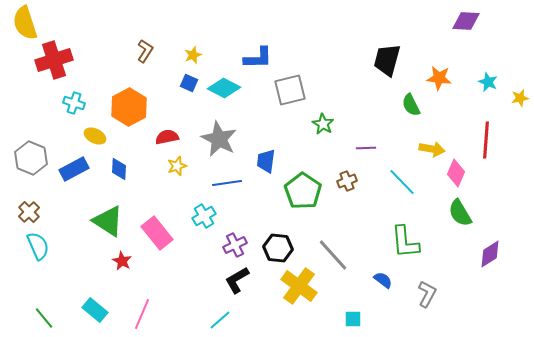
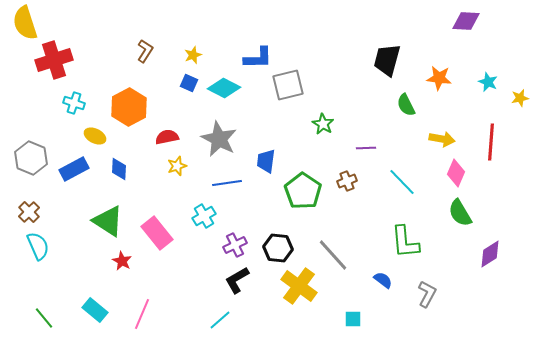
gray square at (290, 90): moved 2 px left, 5 px up
green semicircle at (411, 105): moved 5 px left
red line at (486, 140): moved 5 px right, 2 px down
yellow arrow at (432, 149): moved 10 px right, 10 px up
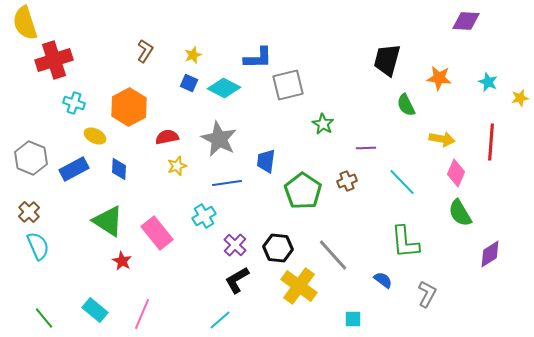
purple cross at (235, 245): rotated 20 degrees counterclockwise
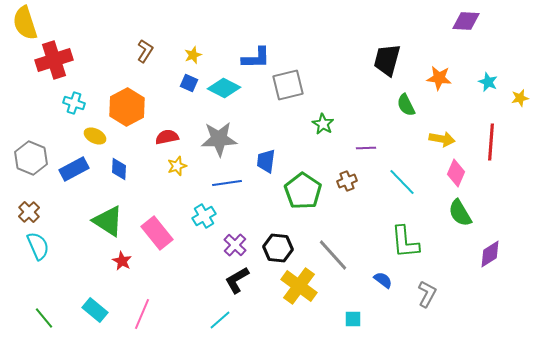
blue L-shape at (258, 58): moved 2 px left
orange hexagon at (129, 107): moved 2 px left
gray star at (219, 139): rotated 30 degrees counterclockwise
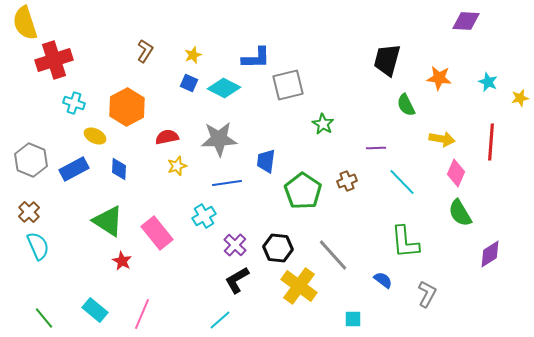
purple line at (366, 148): moved 10 px right
gray hexagon at (31, 158): moved 2 px down
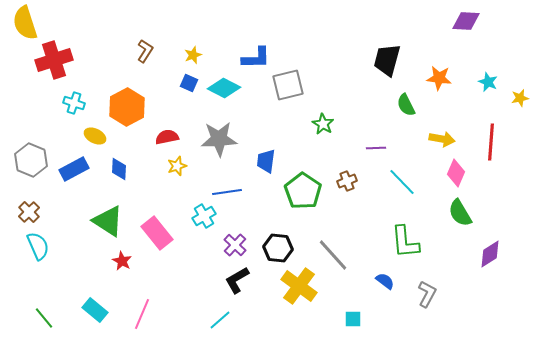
blue line at (227, 183): moved 9 px down
blue semicircle at (383, 280): moved 2 px right, 1 px down
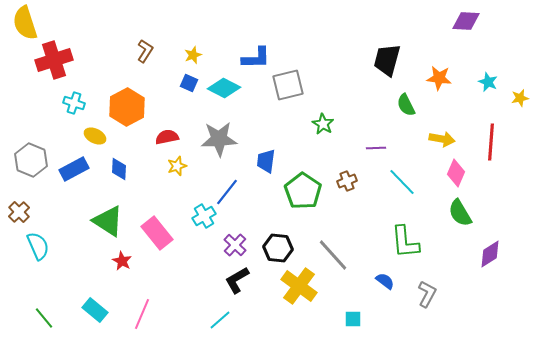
blue line at (227, 192): rotated 44 degrees counterclockwise
brown cross at (29, 212): moved 10 px left
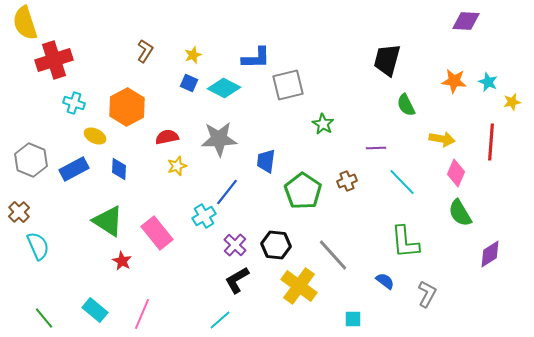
orange star at (439, 78): moved 15 px right, 3 px down
yellow star at (520, 98): moved 8 px left, 4 px down
black hexagon at (278, 248): moved 2 px left, 3 px up
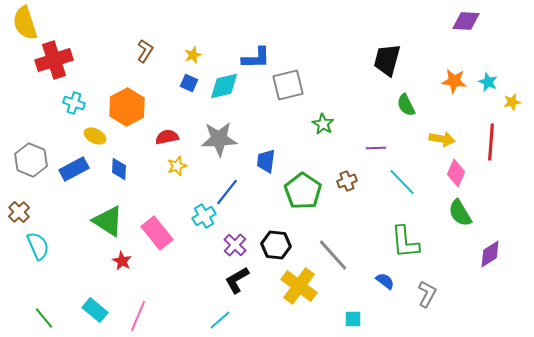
cyan diamond at (224, 88): moved 2 px up; rotated 40 degrees counterclockwise
pink line at (142, 314): moved 4 px left, 2 px down
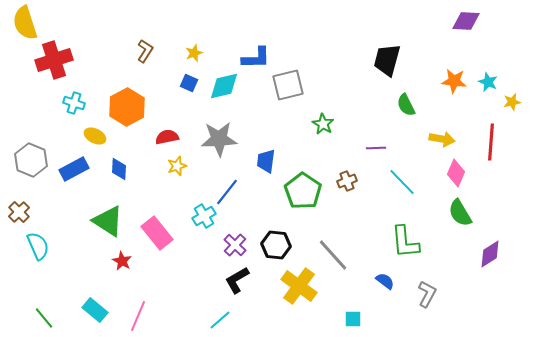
yellow star at (193, 55): moved 1 px right, 2 px up
